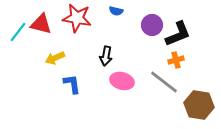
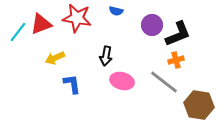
red triangle: rotated 35 degrees counterclockwise
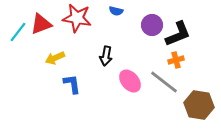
pink ellipse: moved 8 px right; rotated 35 degrees clockwise
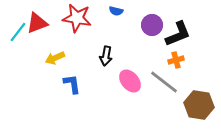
red triangle: moved 4 px left, 1 px up
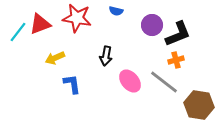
red triangle: moved 3 px right, 1 px down
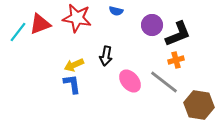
yellow arrow: moved 19 px right, 7 px down
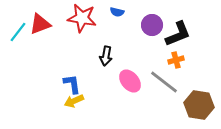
blue semicircle: moved 1 px right, 1 px down
red star: moved 5 px right
yellow arrow: moved 36 px down
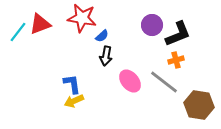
blue semicircle: moved 15 px left, 24 px down; rotated 56 degrees counterclockwise
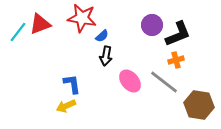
yellow arrow: moved 8 px left, 5 px down
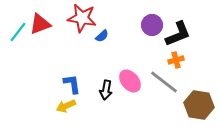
black arrow: moved 34 px down
